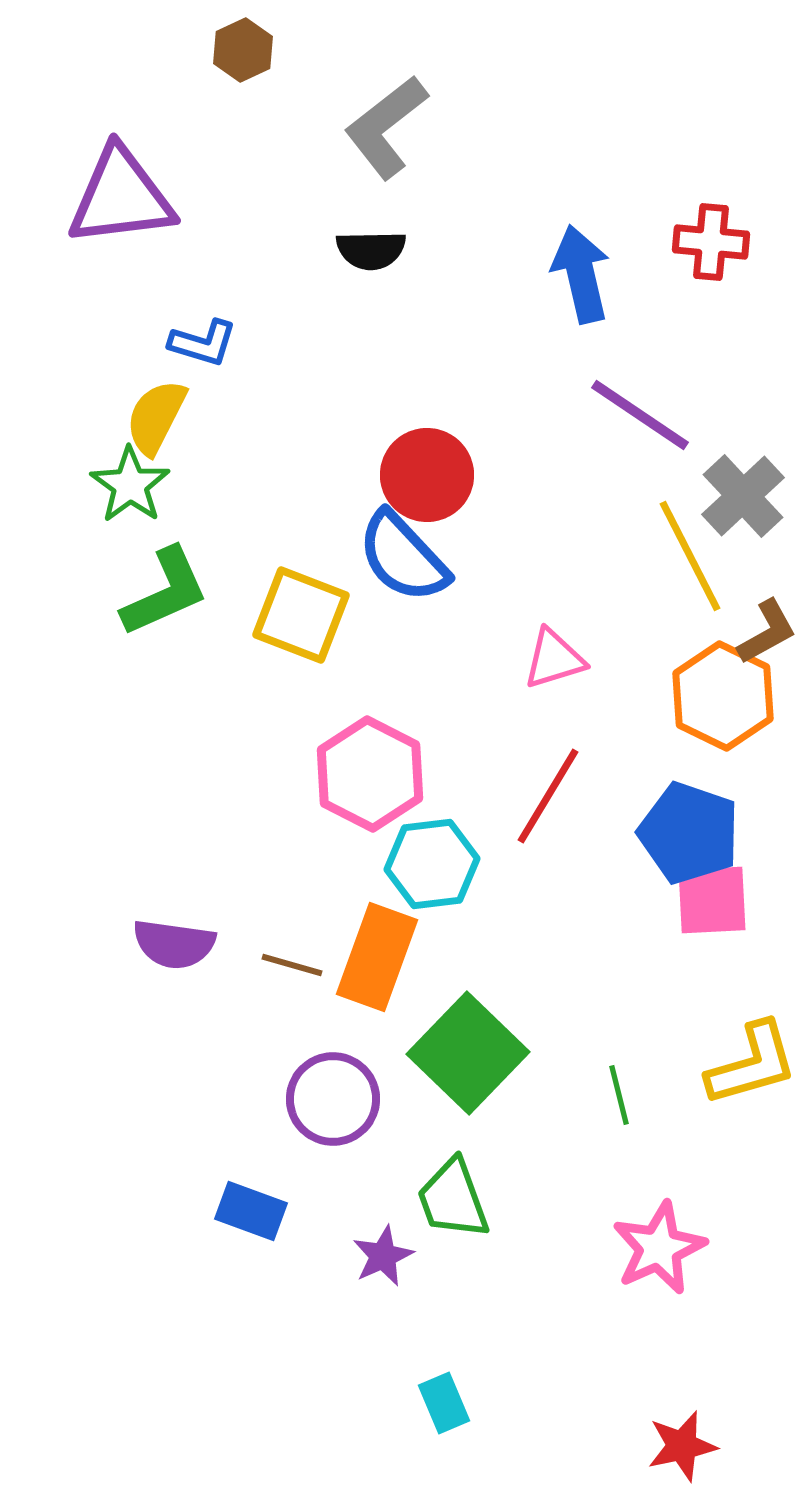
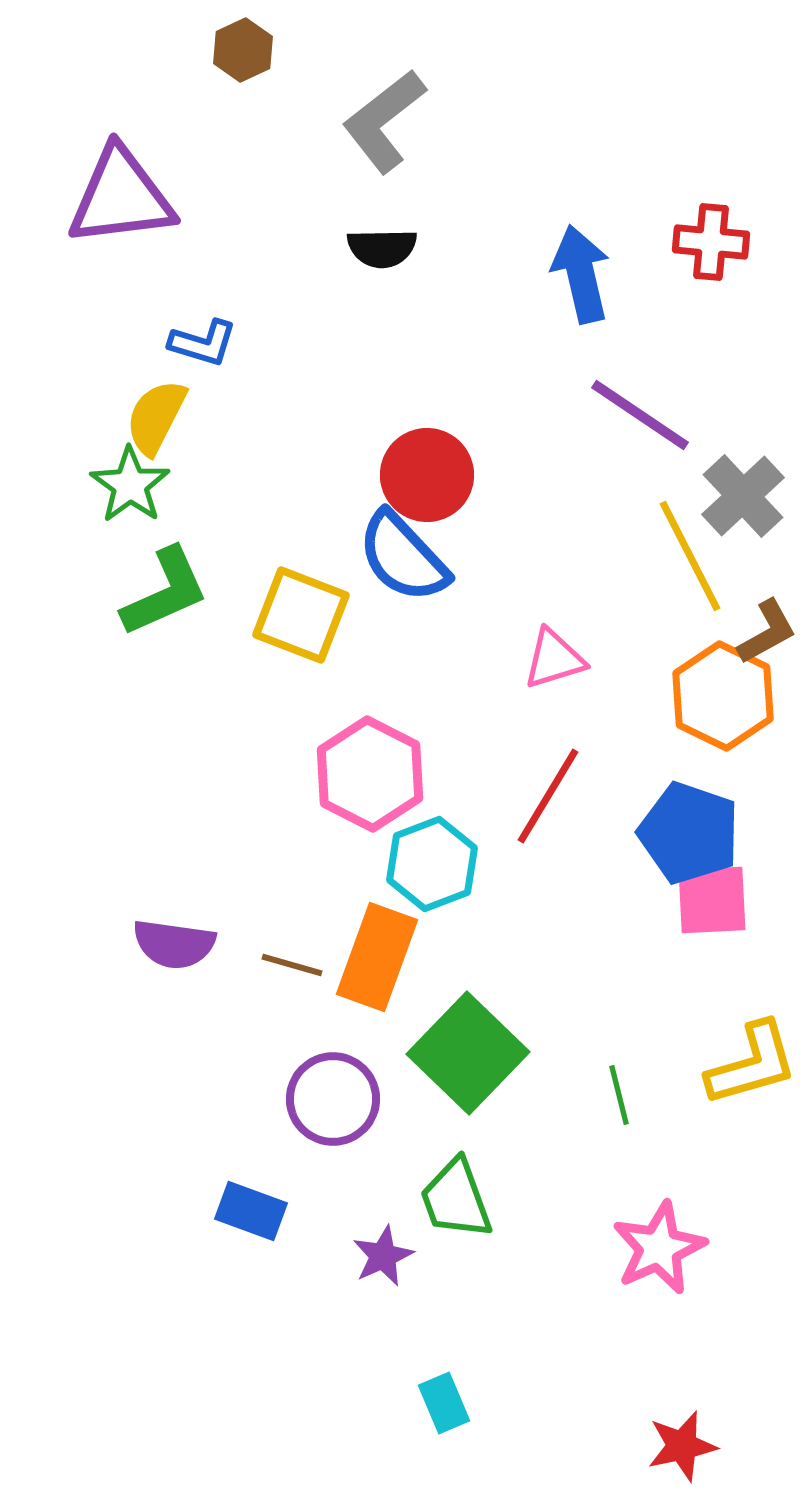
gray L-shape: moved 2 px left, 6 px up
black semicircle: moved 11 px right, 2 px up
cyan hexagon: rotated 14 degrees counterclockwise
green trapezoid: moved 3 px right
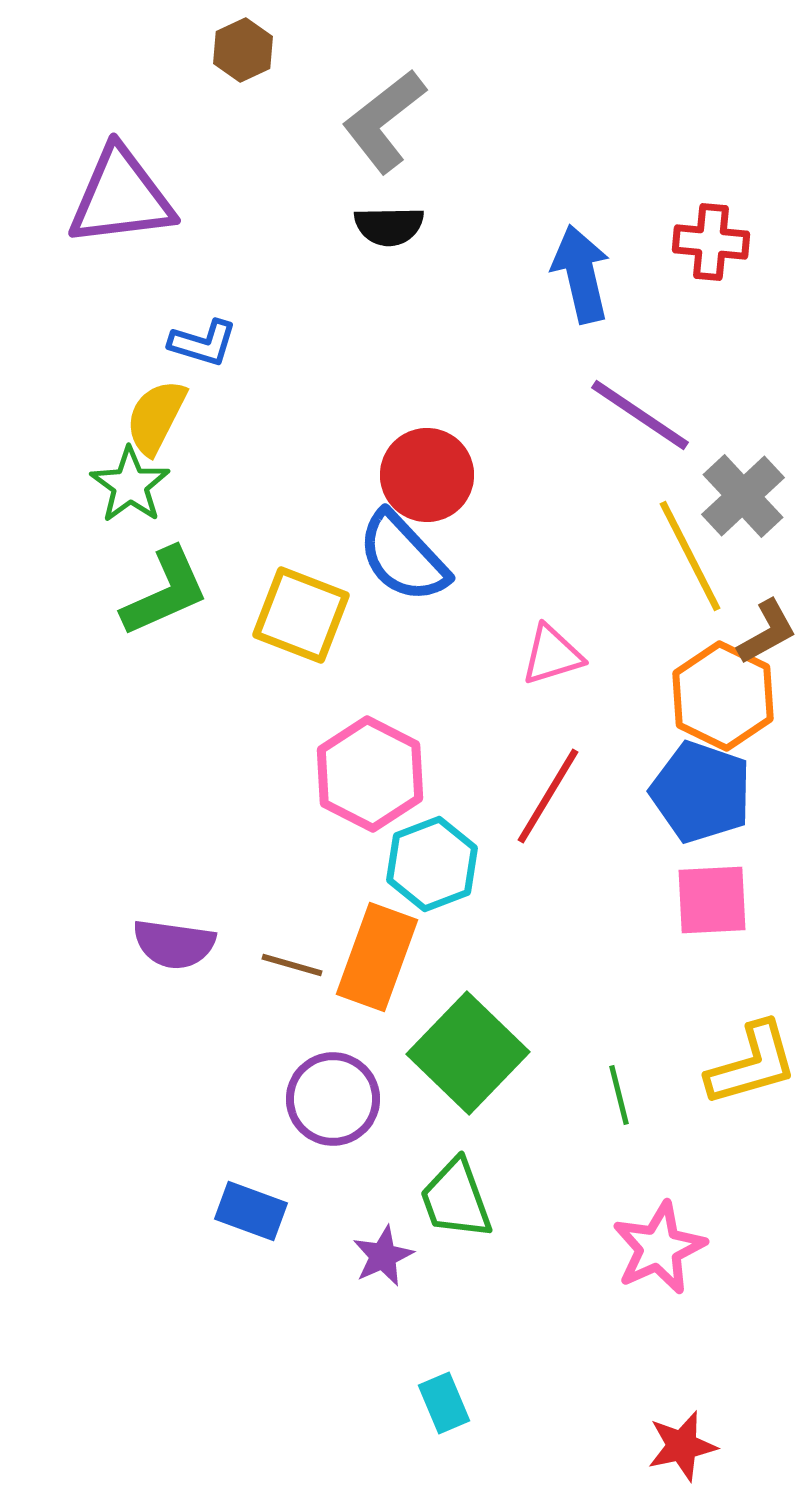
black semicircle: moved 7 px right, 22 px up
pink triangle: moved 2 px left, 4 px up
blue pentagon: moved 12 px right, 41 px up
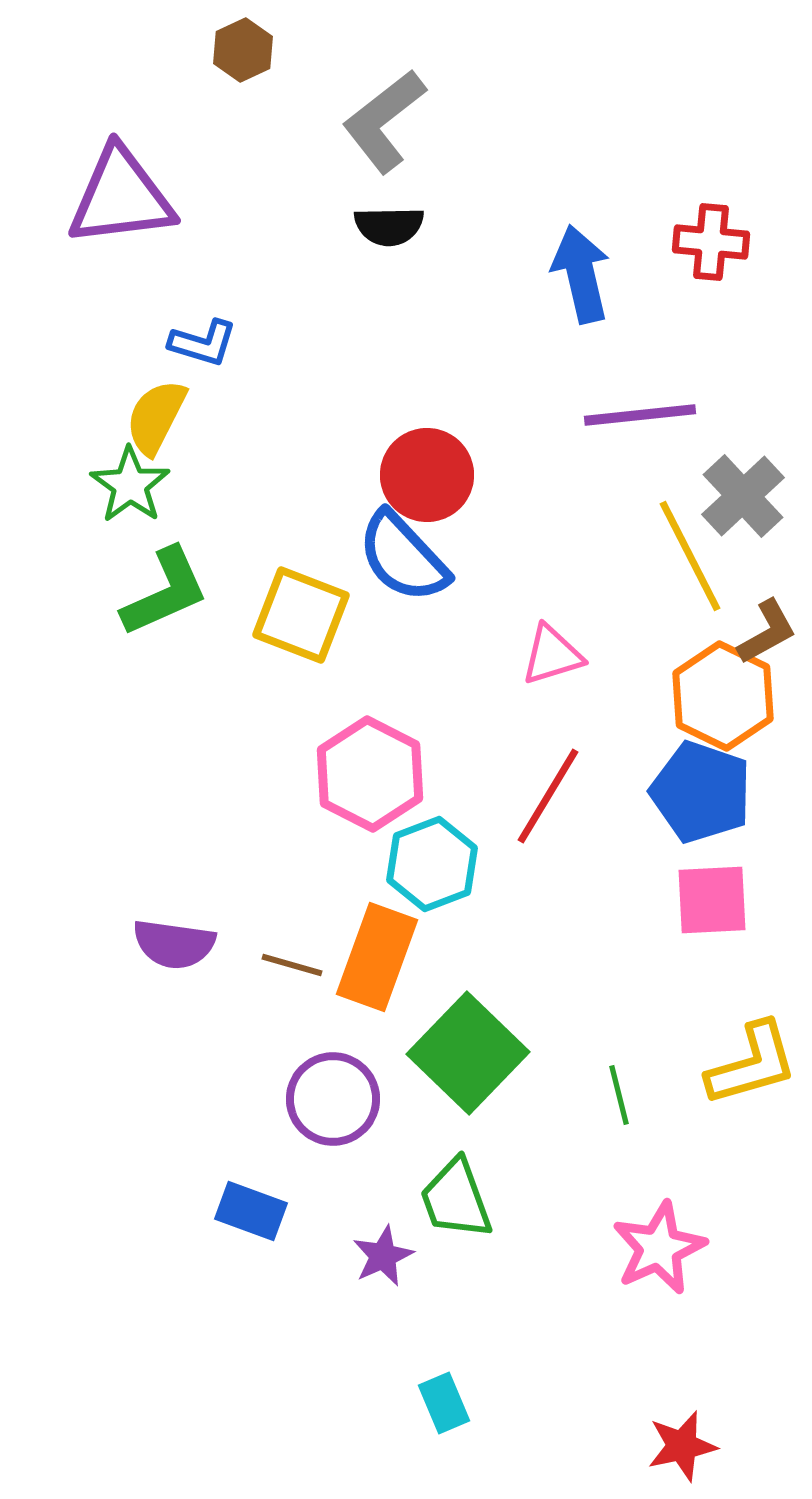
purple line: rotated 40 degrees counterclockwise
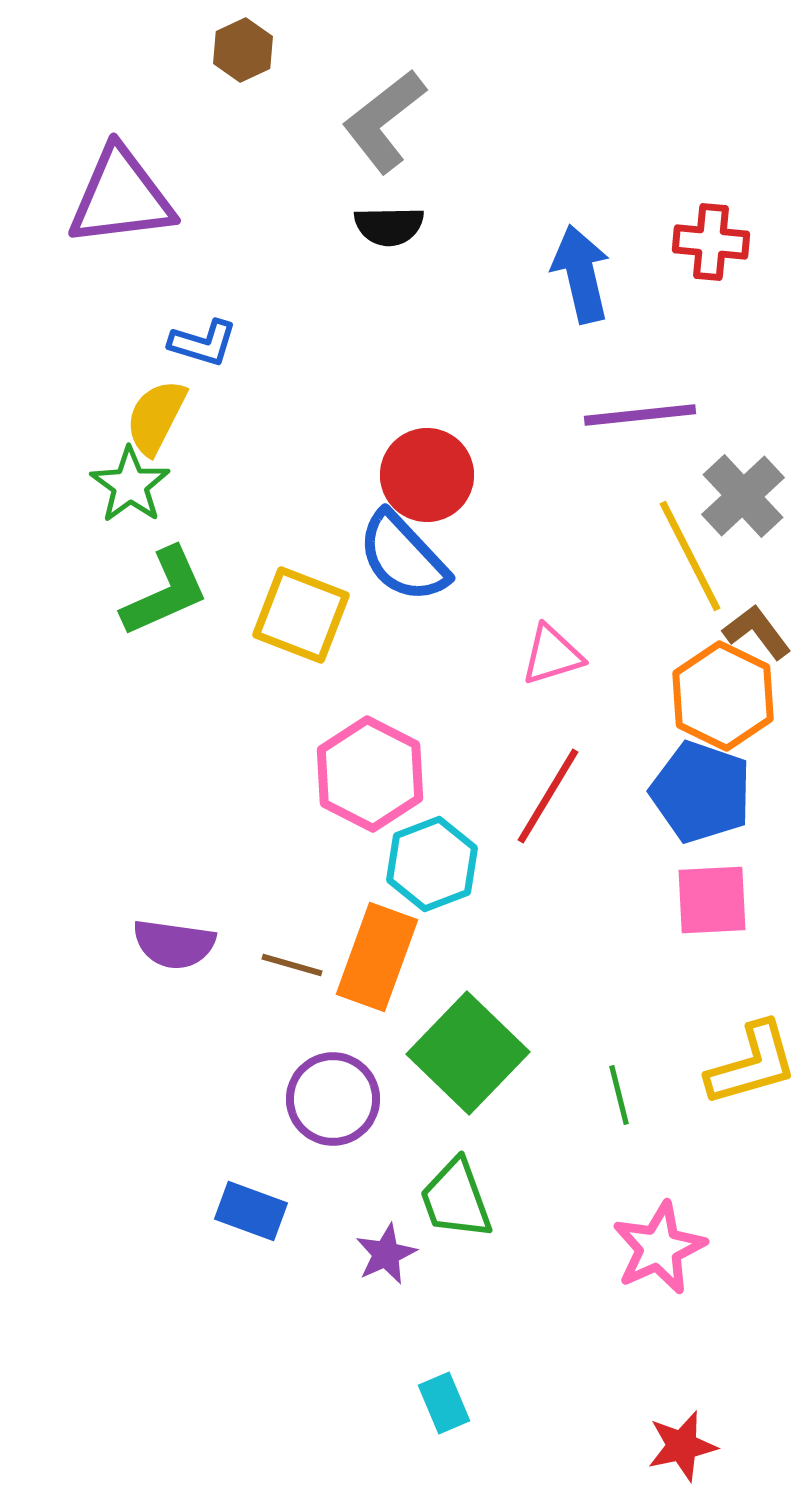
brown L-shape: moved 10 px left; rotated 98 degrees counterclockwise
purple star: moved 3 px right, 2 px up
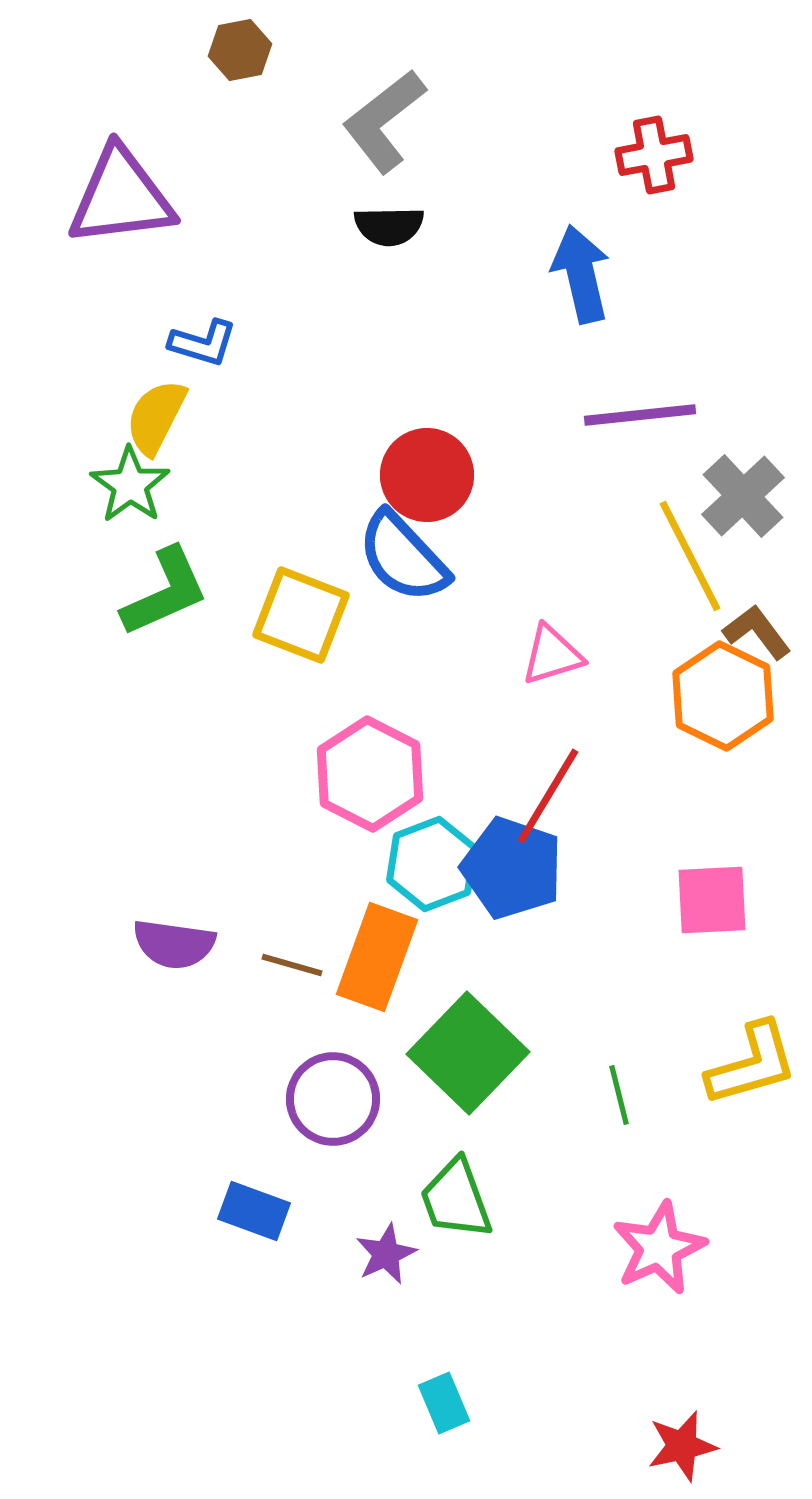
brown hexagon: moved 3 px left; rotated 14 degrees clockwise
red cross: moved 57 px left, 87 px up; rotated 16 degrees counterclockwise
blue pentagon: moved 189 px left, 76 px down
blue rectangle: moved 3 px right
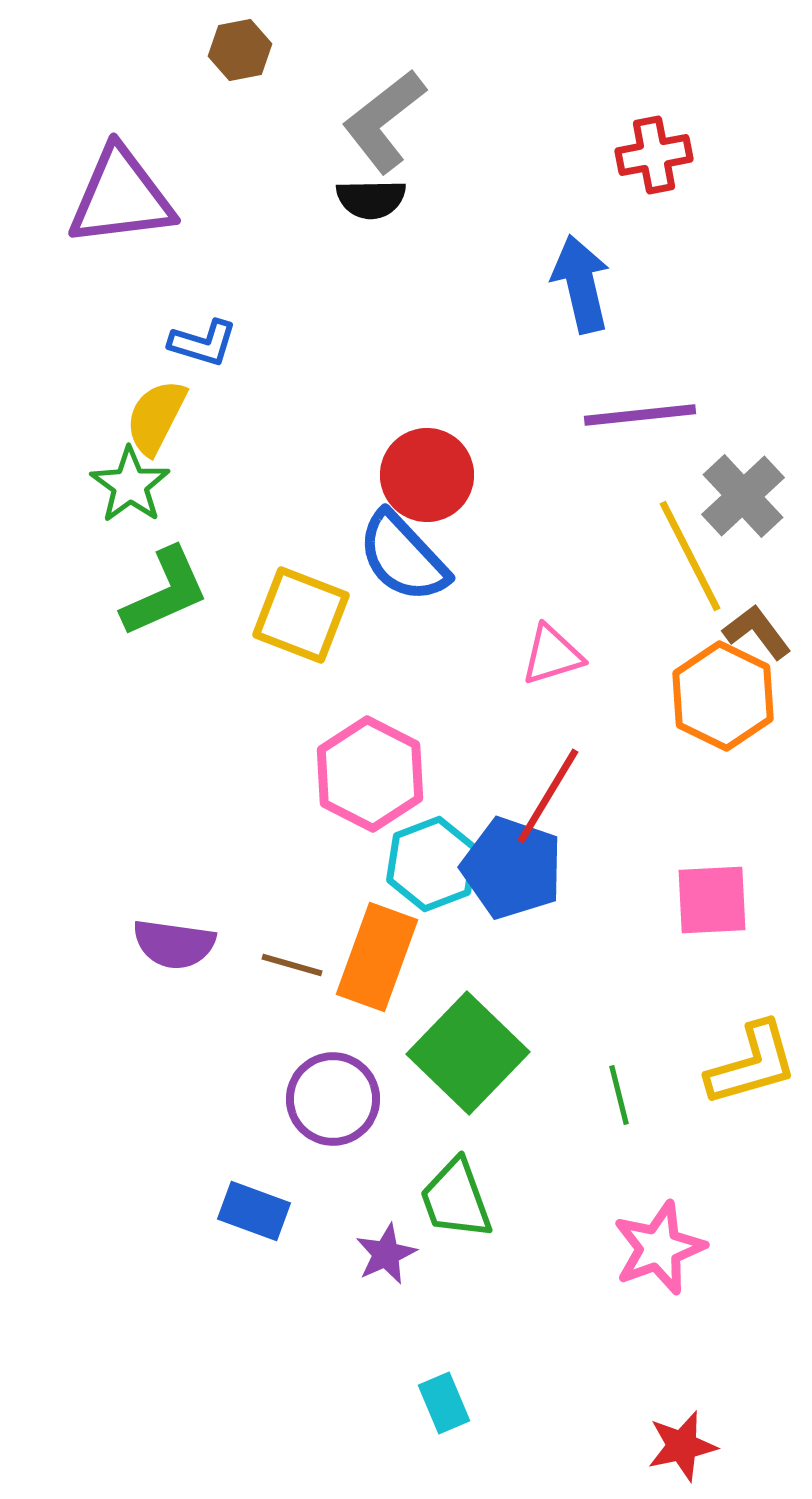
black semicircle: moved 18 px left, 27 px up
blue arrow: moved 10 px down
pink star: rotated 4 degrees clockwise
